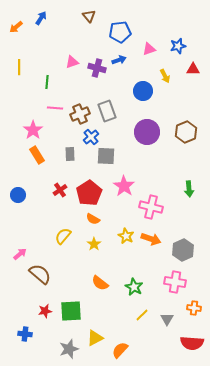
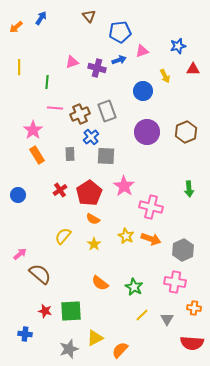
pink triangle at (149, 49): moved 7 px left, 2 px down
red star at (45, 311): rotated 24 degrees clockwise
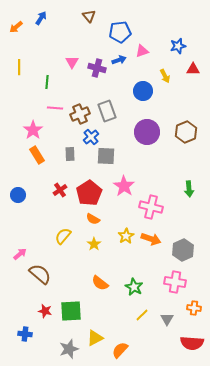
pink triangle at (72, 62): rotated 40 degrees counterclockwise
yellow star at (126, 236): rotated 14 degrees clockwise
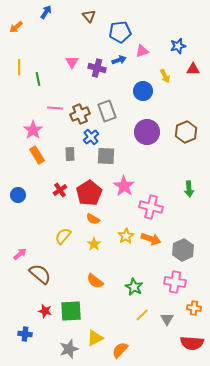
blue arrow at (41, 18): moved 5 px right, 6 px up
green line at (47, 82): moved 9 px left, 3 px up; rotated 16 degrees counterclockwise
orange semicircle at (100, 283): moved 5 px left, 2 px up
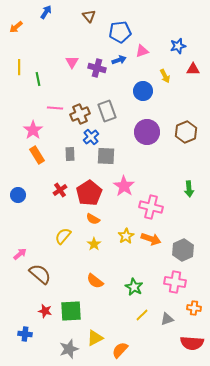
gray triangle at (167, 319): rotated 40 degrees clockwise
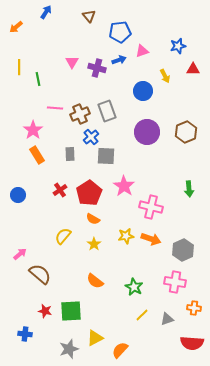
yellow star at (126, 236): rotated 21 degrees clockwise
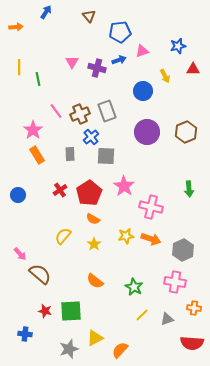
orange arrow at (16, 27): rotated 144 degrees counterclockwise
pink line at (55, 108): moved 1 px right, 3 px down; rotated 49 degrees clockwise
pink arrow at (20, 254): rotated 88 degrees clockwise
